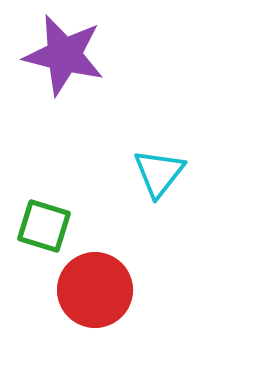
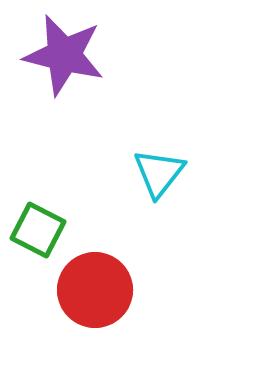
green square: moved 6 px left, 4 px down; rotated 10 degrees clockwise
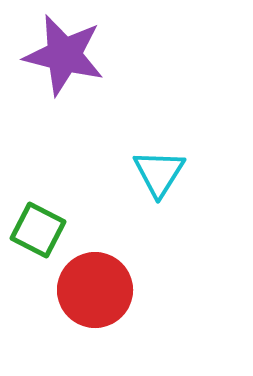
cyan triangle: rotated 6 degrees counterclockwise
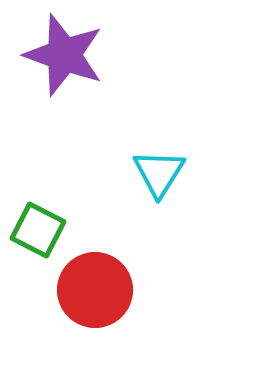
purple star: rotated 6 degrees clockwise
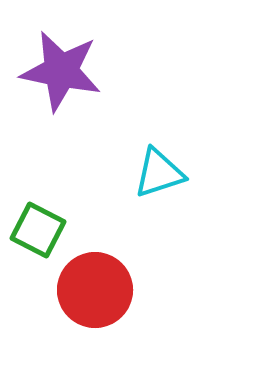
purple star: moved 3 px left, 16 px down; rotated 8 degrees counterclockwise
cyan triangle: rotated 40 degrees clockwise
